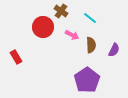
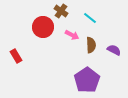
purple semicircle: rotated 88 degrees counterclockwise
red rectangle: moved 1 px up
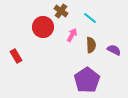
pink arrow: rotated 88 degrees counterclockwise
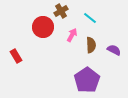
brown cross: rotated 24 degrees clockwise
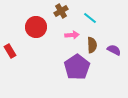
red circle: moved 7 px left
pink arrow: rotated 56 degrees clockwise
brown semicircle: moved 1 px right
red rectangle: moved 6 px left, 5 px up
purple pentagon: moved 10 px left, 13 px up
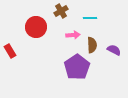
cyan line: rotated 40 degrees counterclockwise
pink arrow: moved 1 px right
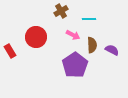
cyan line: moved 1 px left, 1 px down
red circle: moved 10 px down
pink arrow: rotated 32 degrees clockwise
purple semicircle: moved 2 px left
purple pentagon: moved 2 px left, 2 px up
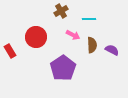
purple pentagon: moved 12 px left, 3 px down
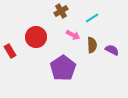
cyan line: moved 3 px right, 1 px up; rotated 32 degrees counterclockwise
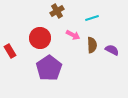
brown cross: moved 4 px left
cyan line: rotated 16 degrees clockwise
red circle: moved 4 px right, 1 px down
purple pentagon: moved 14 px left
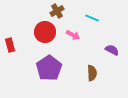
cyan line: rotated 40 degrees clockwise
red circle: moved 5 px right, 6 px up
brown semicircle: moved 28 px down
red rectangle: moved 6 px up; rotated 16 degrees clockwise
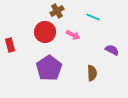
cyan line: moved 1 px right, 1 px up
